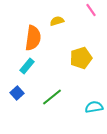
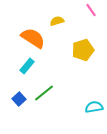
orange semicircle: rotated 65 degrees counterclockwise
yellow pentagon: moved 2 px right, 8 px up
blue square: moved 2 px right, 6 px down
green line: moved 8 px left, 4 px up
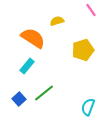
cyan semicircle: moved 6 px left; rotated 60 degrees counterclockwise
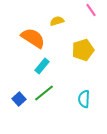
cyan rectangle: moved 15 px right
cyan semicircle: moved 4 px left, 8 px up; rotated 18 degrees counterclockwise
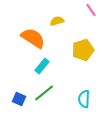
blue square: rotated 24 degrees counterclockwise
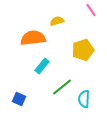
orange semicircle: rotated 40 degrees counterclockwise
green line: moved 18 px right, 6 px up
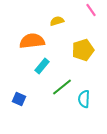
orange semicircle: moved 1 px left, 3 px down
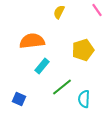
pink line: moved 6 px right
yellow semicircle: moved 2 px right, 9 px up; rotated 48 degrees counterclockwise
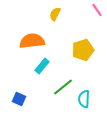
yellow semicircle: moved 4 px left, 2 px down
green line: moved 1 px right
